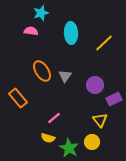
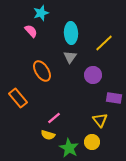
pink semicircle: rotated 40 degrees clockwise
gray triangle: moved 5 px right, 19 px up
purple circle: moved 2 px left, 10 px up
purple rectangle: moved 1 px up; rotated 35 degrees clockwise
yellow semicircle: moved 3 px up
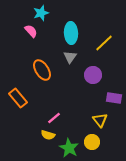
orange ellipse: moved 1 px up
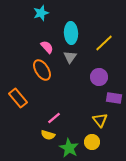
pink semicircle: moved 16 px right, 16 px down
purple circle: moved 6 px right, 2 px down
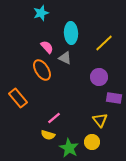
gray triangle: moved 5 px left, 1 px down; rotated 40 degrees counterclockwise
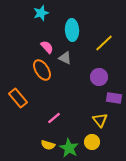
cyan ellipse: moved 1 px right, 3 px up
yellow semicircle: moved 10 px down
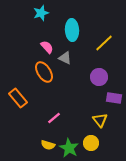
orange ellipse: moved 2 px right, 2 px down
yellow circle: moved 1 px left, 1 px down
